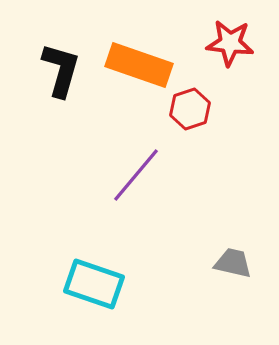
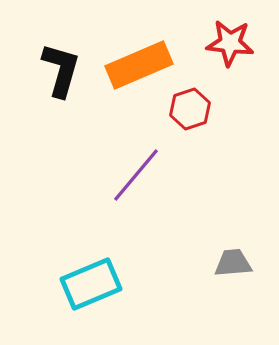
orange rectangle: rotated 42 degrees counterclockwise
gray trapezoid: rotated 18 degrees counterclockwise
cyan rectangle: moved 3 px left; rotated 42 degrees counterclockwise
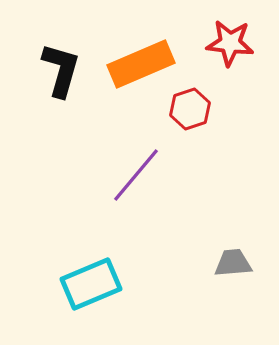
orange rectangle: moved 2 px right, 1 px up
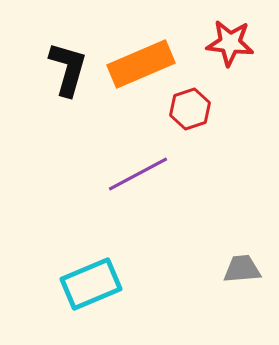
black L-shape: moved 7 px right, 1 px up
purple line: moved 2 px right, 1 px up; rotated 22 degrees clockwise
gray trapezoid: moved 9 px right, 6 px down
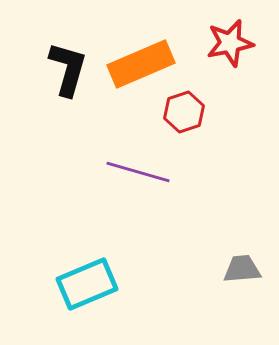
red star: rotated 18 degrees counterclockwise
red hexagon: moved 6 px left, 3 px down
purple line: moved 2 px up; rotated 44 degrees clockwise
cyan rectangle: moved 4 px left
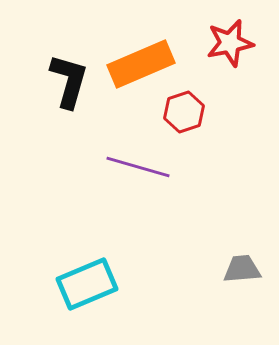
black L-shape: moved 1 px right, 12 px down
purple line: moved 5 px up
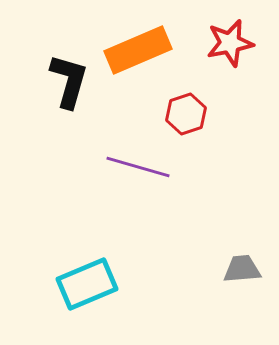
orange rectangle: moved 3 px left, 14 px up
red hexagon: moved 2 px right, 2 px down
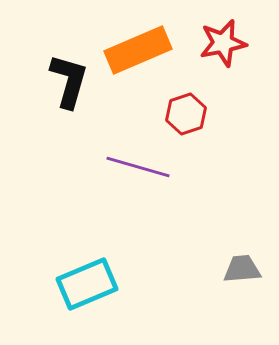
red star: moved 7 px left
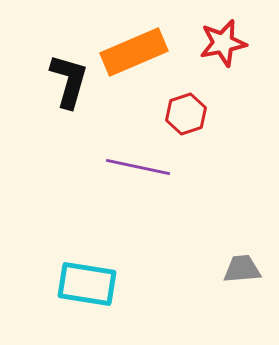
orange rectangle: moved 4 px left, 2 px down
purple line: rotated 4 degrees counterclockwise
cyan rectangle: rotated 32 degrees clockwise
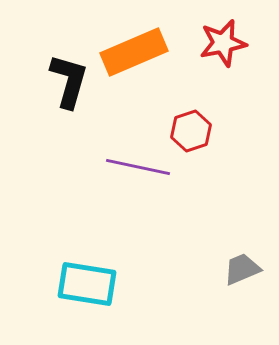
red hexagon: moved 5 px right, 17 px down
gray trapezoid: rotated 18 degrees counterclockwise
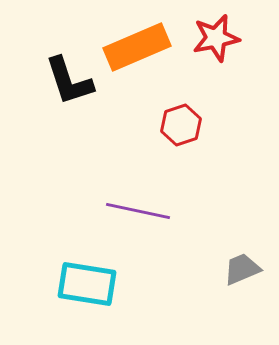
red star: moved 7 px left, 5 px up
orange rectangle: moved 3 px right, 5 px up
black L-shape: rotated 146 degrees clockwise
red hexagon: moved 10 px left, 6 px up
purple line: moved 44 px down
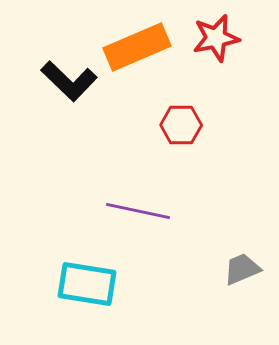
black L-shape: rotated 28 degrees counterclockwise
red hexagon: rotated 18 degrees clockwise
